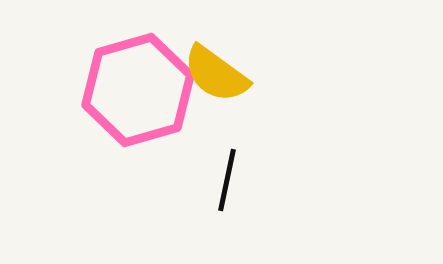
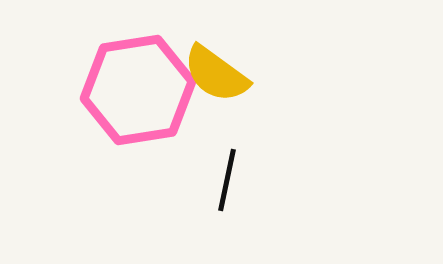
pink hexagon: rotated 7 degrees clockwise
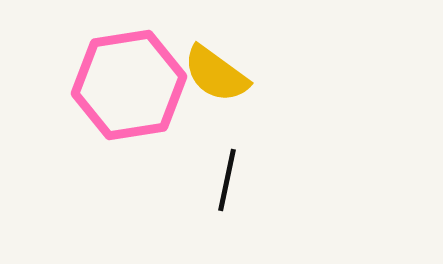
pink hexagon: moved 9 px left, 5 px up
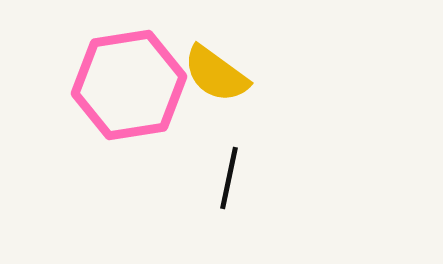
black line: moved 2 px right, 2 px up
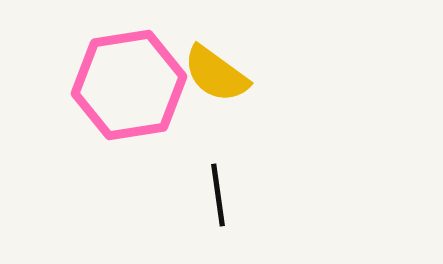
black line: moved 11 px left, 17 px down; rotated 20 degrees counterclockwise
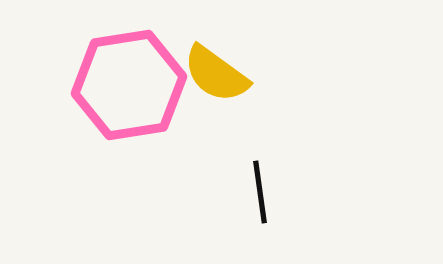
black line: moved 42 px right, 3 px up
